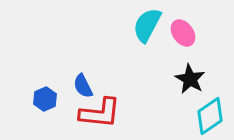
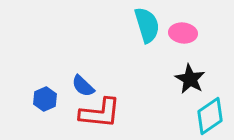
cyan semicircle: rotated 135 degrees clockwise
pink ellipse: rotated 48 degrees counterclockwise
blue semicircle: rotated 20 degrees counterclockwise
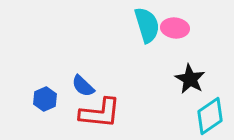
pink ellipse: moved 8 px left, 5 px up
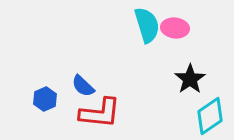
black star: rotated 8 degrees clockwise
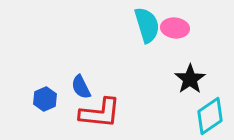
blue semicircle: moved 2 px left, 1 px down; rotated 20 degrees clockwise
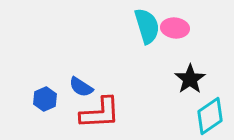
cyan semicircle: moved 1 px down
blue semicircle: rotated 30 degrees counterclockwise
red L-shape: rotated 9 degrees counterclockwise
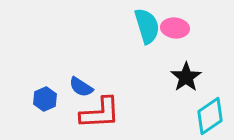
black star: moved 4 px left, 2 px up
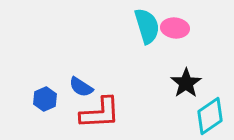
black star: moved 6 px down
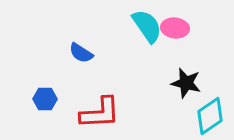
cyan semicircle: rotated 18 degrees counterclockwise
black star: rotated 24 degrees counterclockwise
blue semicircle: moved 34 px up
blue hexagon: rotated 25 degrees clockwise
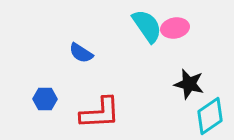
pink ellipse: rotated 16 degrees counterclockwise
black star: moved 3 px right, 1 px down
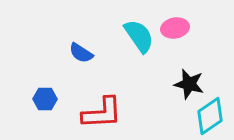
cyan semicircle: moved 8 px left, 10 px down
red L-shape: moved 2 px right
